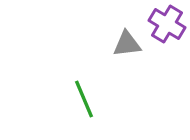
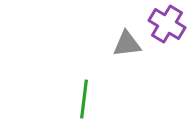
green line: rotated 30 degrees clockwise
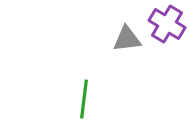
gray triangle: moved 5 px up
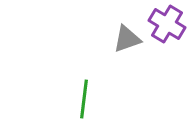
gray triangle: rotated 12 degrees counterclockwise
